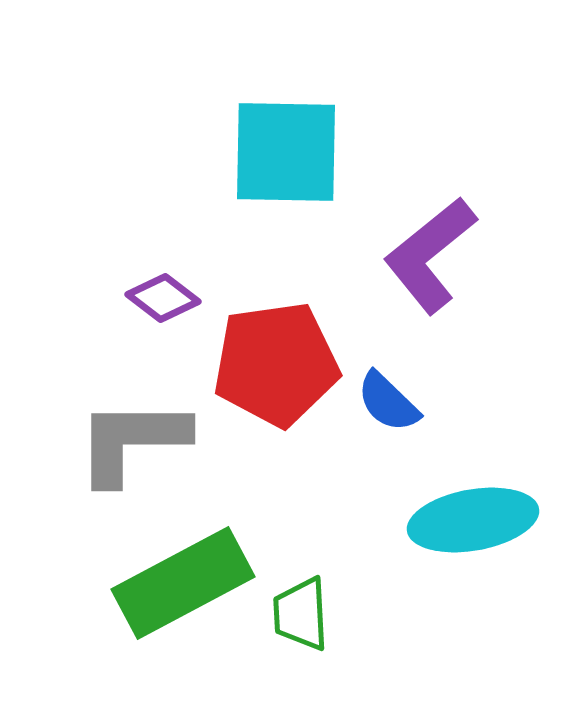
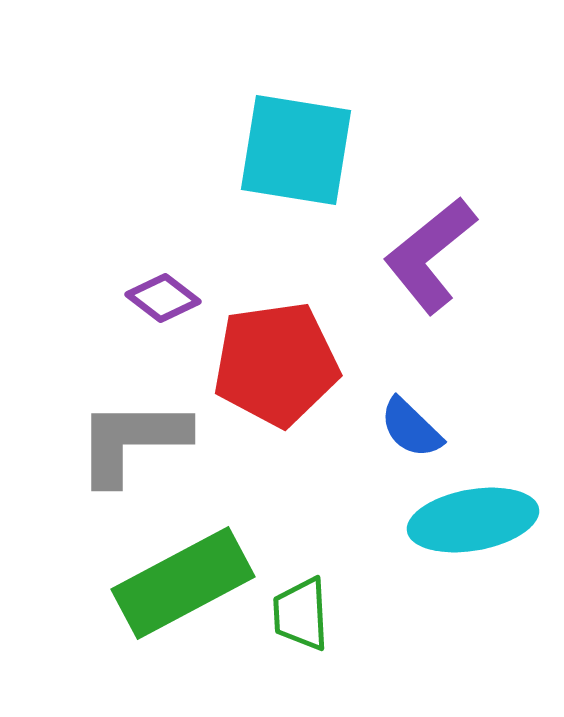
cyan square: moved 10 px right, 2 px up; rotated 8 degrees clockwise
blue semicircle: moved 23 px right, 26 px down
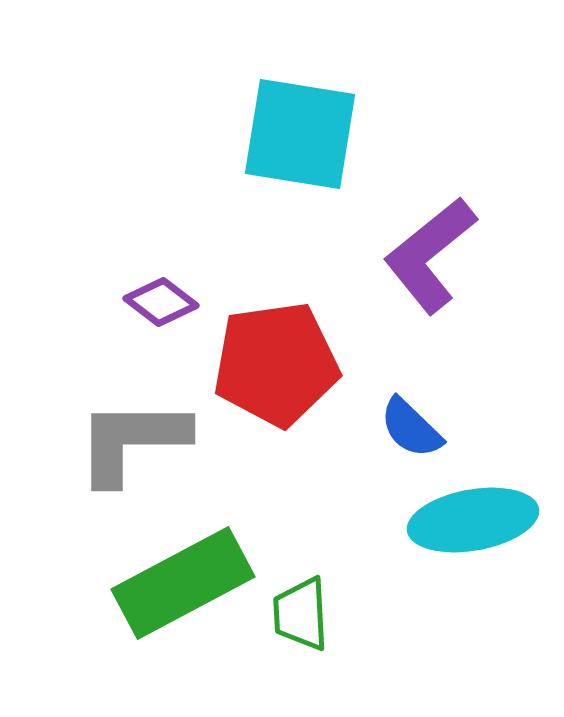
cyan square: moved 4 px right, 16 px up
purple diamond: moved 2 px left, 4 px down
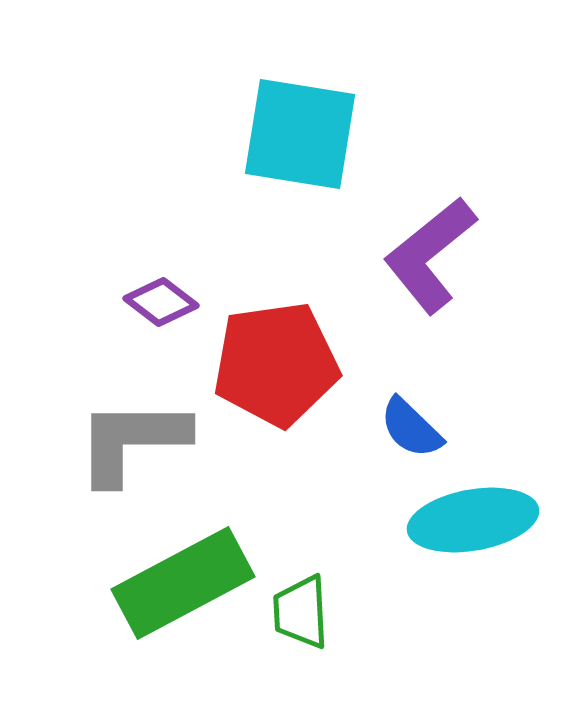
green trapezoid: moved 2 px up
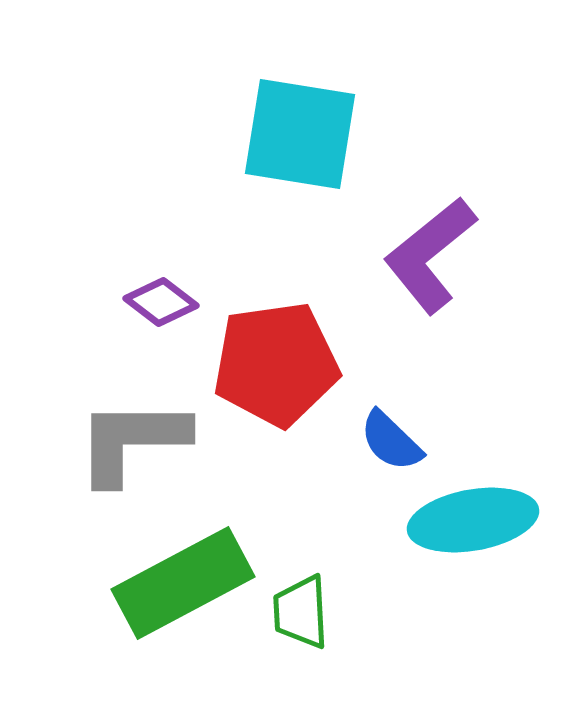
blue semicircle: moved 20 px left, 13 px down
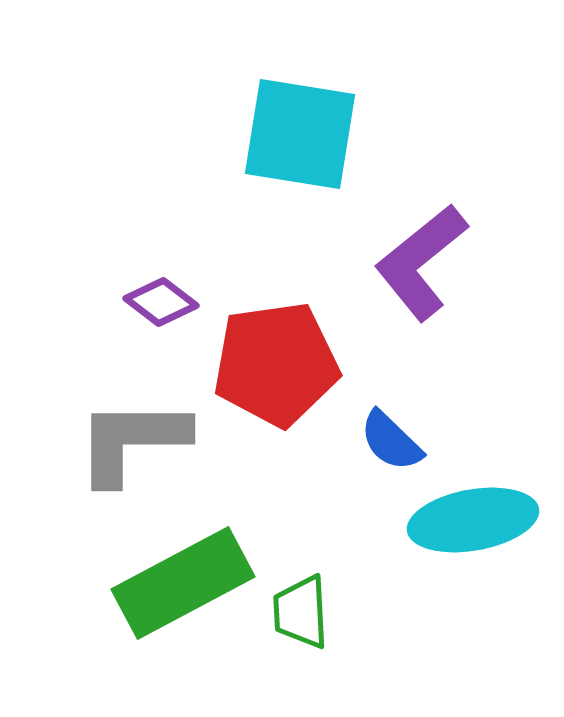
purple L-shape: moved 9 px left, 7 px down
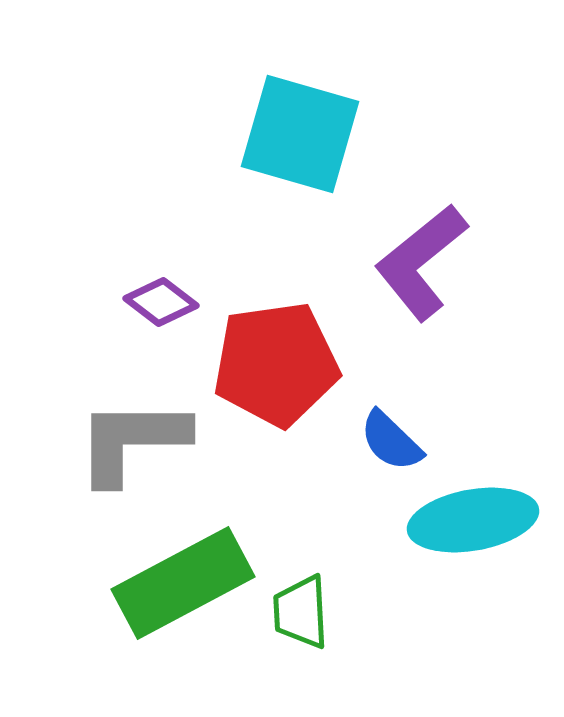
cyan square: rotated 7 degrees clockwise
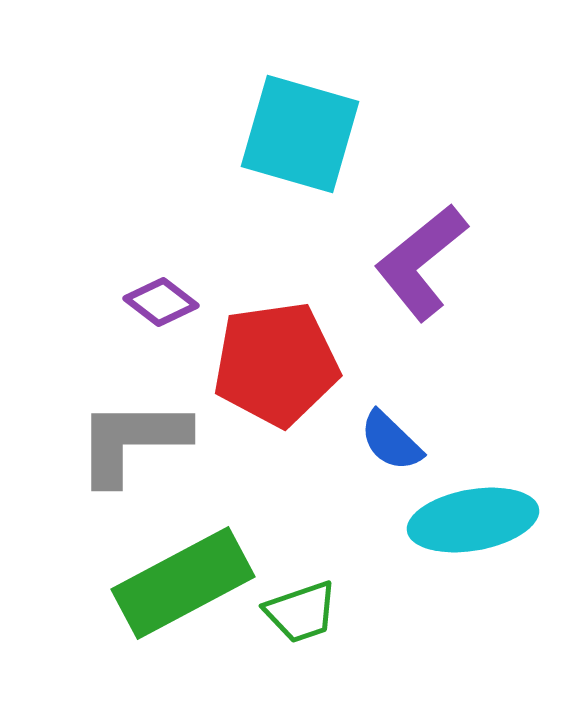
green trapezoid: rotated 106 degrees counterclockwise
